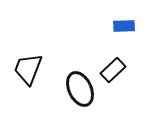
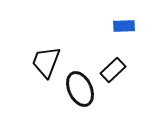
black trapezoid: moved 18 px right, 7 px up
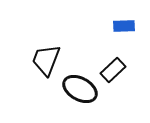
black trapezoid: moved 2 px up
black ellipse: rotated 36 degrees counterclockwise
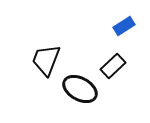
blue rectangle: rotated 30 degrees counterclockwise
black rectangle: moved 4 px up
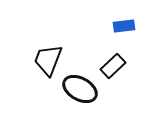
blue rectangle: rotated 25 degrees clockwise
black trapezoid: moved 2 px right
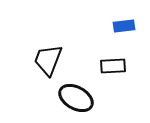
black rectangle: rotated 40 degrees clockwise
black ellipse: moved 4 px left, 9 px down
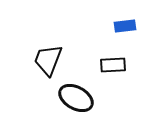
blue rectangle: moved 1 px right
black rectangle: moved 1 px up
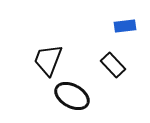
black rectangle: rotated 50 degrees clockwise
black ellipse: moved 4 px left, 2 px up
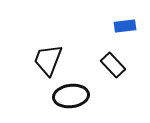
black ellipse: moved 1 px left; rotated 36 degrees counterclockwise
